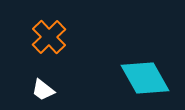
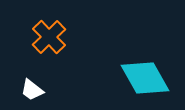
white trapezoid: moved 11 px left
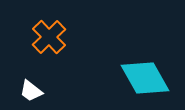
white trapezoid: moved 1 px left, 1 px down
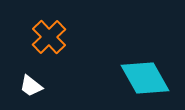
white trapezoid: moved 5 px up
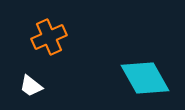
orange cross: rotated 20 degrees clockwise
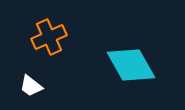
cyan diamond: moved 14 px left, 13 px up
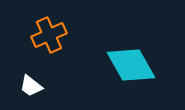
orange cross: moved 2 px up
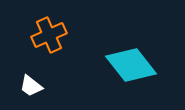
cyan diamond: rotated 9 degrees counterclockwise
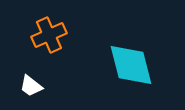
cyan diamond: rotated 24 degrees clockwise
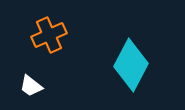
cyan diamond: rotated 42 degrees clockwise
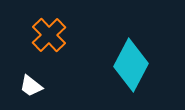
orange cross: rotated 20 degrees counterclockwise
